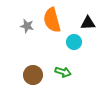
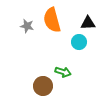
cyan circle: moved 5 px right
brown circle: moved 10 px right, 11 px down
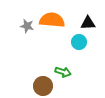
orange semicircle: rotated 110 degrees clockwise
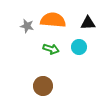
orange semicircle: moved 1 px right
cyan circle: moved 5 px down
green arrow: moved 12 px left, 23 px up
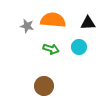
brown circle: moved 1 px right
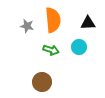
orange semicircle: rotated 80 degrees clockwise
green arrow: moved 1 px down
brown circle: moved 2 px left, 4 px up
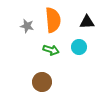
black triangle: moved 1 px left, 1 px up
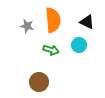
black triangle: rotated 28 degrees clockwise
cyan circle: moved 2 px up
brown circle: moved 3 px left
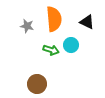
orange semicircle: moved 1 px right, 1 px up
cyan circle: moved 8 px left
brown circle: moved 2 px left, 2 px down
